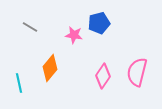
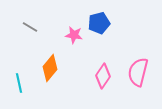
pink semicircle: moved 1 px right
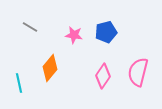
blue pentagon: moved 7 px right, 9 px down
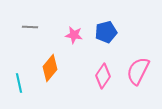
gray line: rotated 28 degrees counterclockwise
pink semicircle: moved 1 px up; rotated 12 degrees clockwise
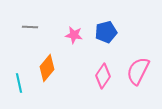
orange diamond: moved 3 px left
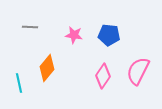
blue pentagon: moved 3 px right, 3 px down; rotated 20 degrees clockwise
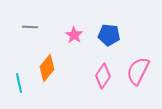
pink star: rotated 24 degrees clockwise
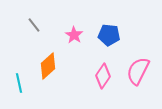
gray line: moved 4 px right, 2 px up; rotated 49 degrees clockwise
orange diamond: moved 1 px right, 2 px up; rotated 8 degrees clockwise
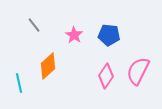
pink diamond: moved 3 px right
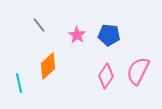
gray line: moved 5 px right
pink star: moved 3 px right
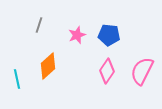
gray line: rotated 56 degrees clockwise
pink star: rotated 18 degrees clockwise
pink semicircle: moved 4 px right
pink diamond: moved 1 px right, 5 px up
cyan line: moved 2 px left, 4 px up
